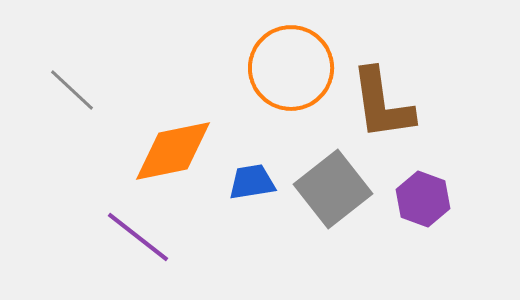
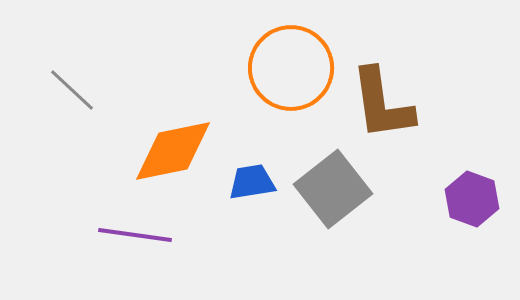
purple hexagon: moved 49 px right
purple line: moved 3 px left, 2 px up; rotated 30 degrees counterclockwise
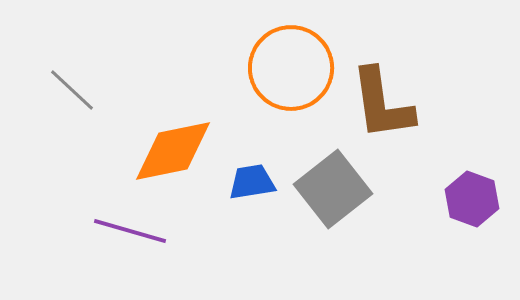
purple line: moved 5 px left, 4 px up; rotated 8 degrees clockwise
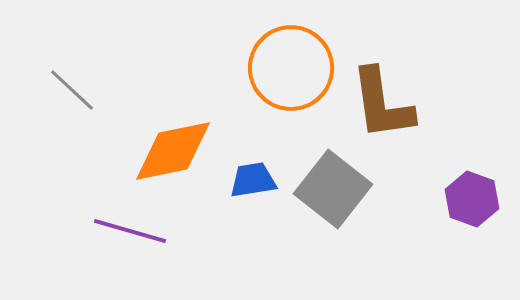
blue trapezoid: moved 1 px right, 2 px up
gray square: rotated 14 degrees counterclockwise
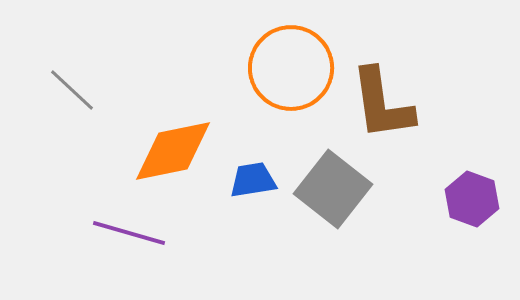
purple line: moved 1 px left, 2 px down
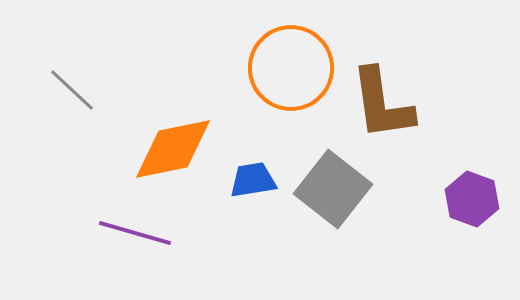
orange diamond: moved 2 px up
purple line: moved 6 px right
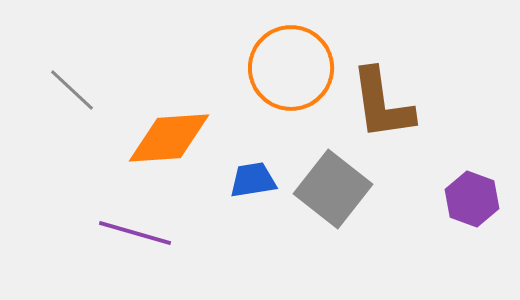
orange diamond: moved 4 px left, 11 px up; rotated 8 degrees clockwise
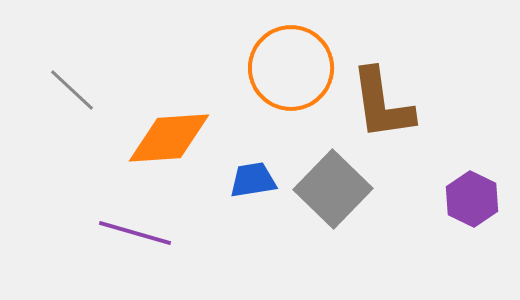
gray square: rotated 6 degrees clockwise
purple hexagon: rotated 6 degrees clockwise
